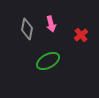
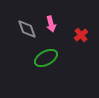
gray diamond: rotated 30 degrees counterclockwise
green ellipse: moved 2 px left, 3 px up
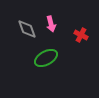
red cross: rotated 24 degrees counterclockwise
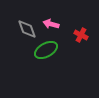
pink arrow: rotated 119 degrees clockwise
green ellipse: moved 8 px up
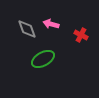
green ellipse: moved 3 px left, 9 px down
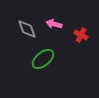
pink arrow: moved 3 px right
green ellipse: rotated 10 degrees counterclockwise
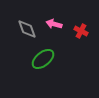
red cross: moved 4 px up
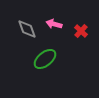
red cross: rotated 16 degrees clockwise
green ellipse: moved 2 px right
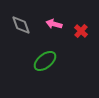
gray diamond: moved 6 px left, 4 px up
green ellipse: moved 2 px down
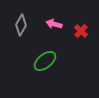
gray diamond: rotated 50 degrees clockwise
